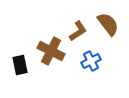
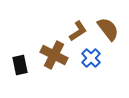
brown semicircle: moved 5 px down
brown cross: moved 3 px right, 4 px down
blue cross: moved 3 px up; rotated 18 degrees counterclockwise
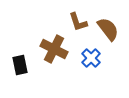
brown L-shape: moved 9 px up; rotated 105 degrees clockwise
brown cross: moved 6 px up
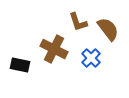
black rectangle: rotated 66 degrees counterclockwise
